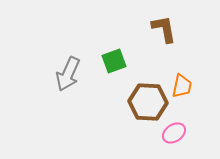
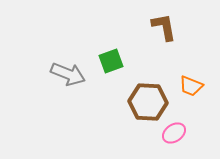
brown L-shape: moved 2 px up
green square: moved 3 px left
gray arrow: rotated 92 degrees counterclockwise
orange trapezoid: moved 9 px right; rotated 100 degrees clockwise
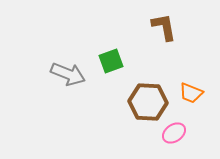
orange trapezoid: moved 7 px down
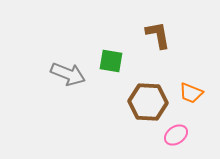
brown L-shape: moved 6 px left, 8 px down
green square: rotated 30 degrees clockwise
pink ellipse: moved 2 px right, 2 px down
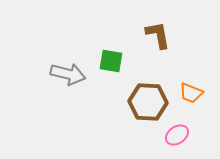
gray arrow: rotated 8 degrees counterclockwise
pink ellipse: moved 1 px right
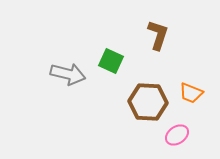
brown L-shape: rotated 28 degrees clockwise
green square: rotated 15 degrees clockwise
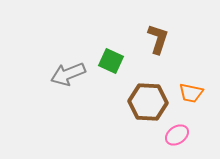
brown L-shape: moved 4 px down
gray arrow: rotated 144 degrees clockwise
orange trapezoid: rotated 10 degrees counterclockwise
